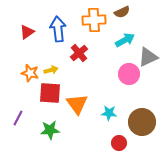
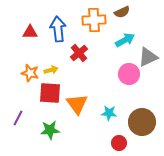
red triangle: moved 3 px right; rotated 35 degrees clockwise
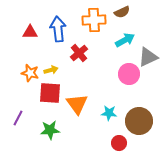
brown circle: moved 3 px left, 1 px up
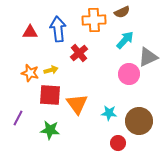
cyan arrow: rotated 18 degrees counterclockwise
red square: moved 2 px down
green star: rotated 12 degrees clockwise
red circle: moved 1 px left
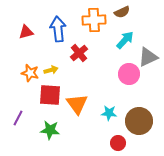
red triangle: moved 4 px left; rotated 14 degrees counterclockwise
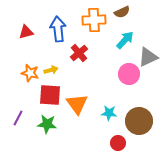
green star: moved 3 px left, 6 px up
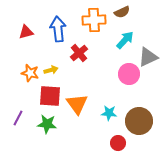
red square: moved 1 px down
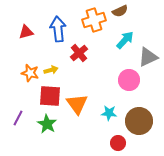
brown semicircle: moved 2 px left, 1 px up
orange cross: rotated 15 degrees counterclockwise
pink circle: moved 6 px down
green star: rotated 24 degrees clockwise
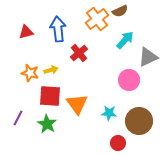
orange cross: moved 3 px right, 1 px up; rotated 20 degrees counterclockwise
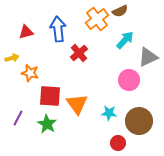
yellow arrow: moved 39 px left, 12 px up
